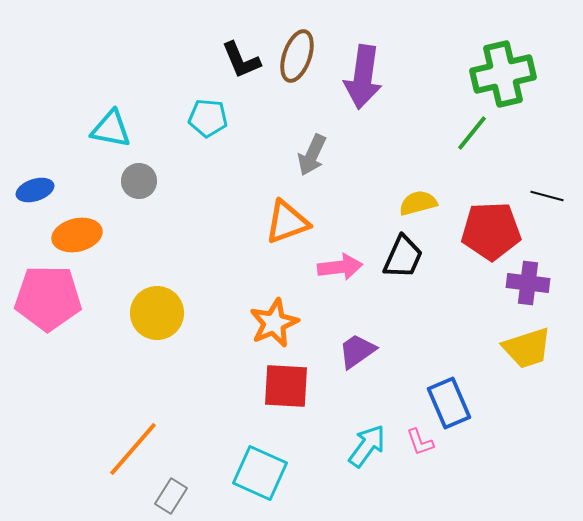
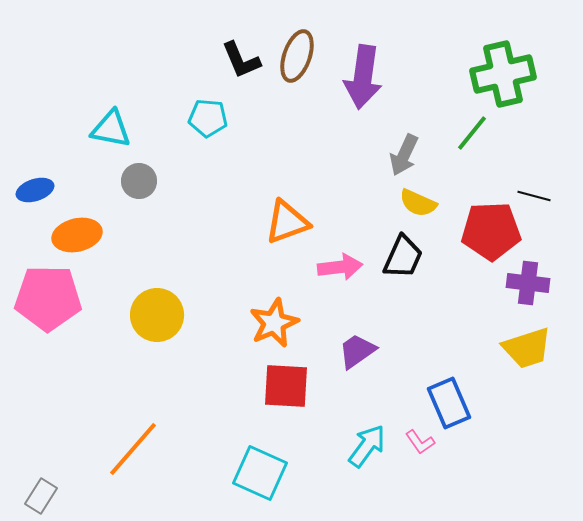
gray arrow: moved 92 px right
black line: moved 13 px left
yellow semicircle: rotated 141 degrees counterclockwise
yellow circle: moved 2 px down
pink L-shape: rotated 16 degrees counterclockwise
gray rectangle: moved 130 px left
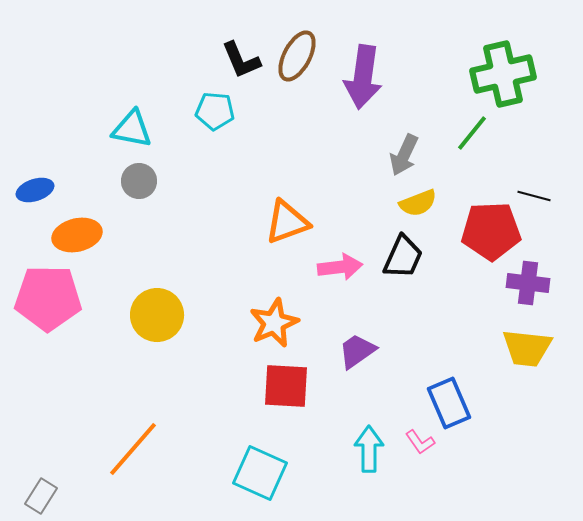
brown ellipse: rotated 9 degrees clockwise
cyan pentagon: moved 7 px right, 7 px up
cyan triangle: moved 21 px right
yellow semicircle: rotated 45 degrees counterclockwise
yellow trapezoid: rotated 24 degrees clockwise
cyan arrow: moved 2 px right, 3 px down; rotated 36 degrees counterclockwise
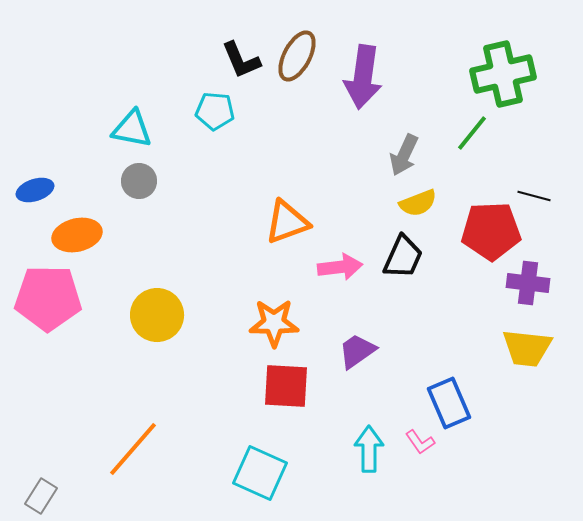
orange star: rotated 24 degrees clockwise
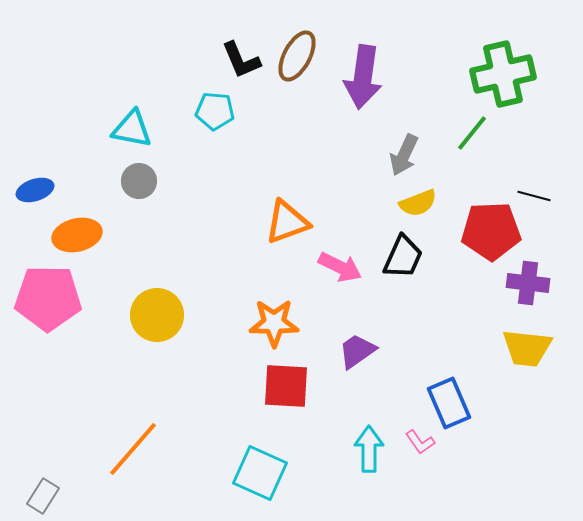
pink arrow: rotated 33 degrees clockwise
gray rectangle: moved 2 px right
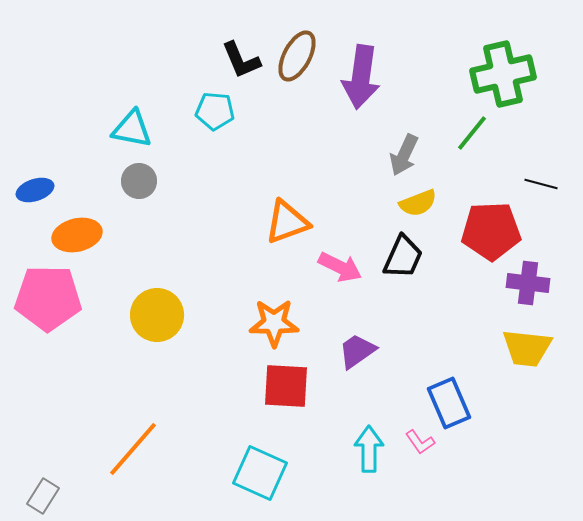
purple arrow: moved 2 px left
black line: moved 7 px right, 12 px up
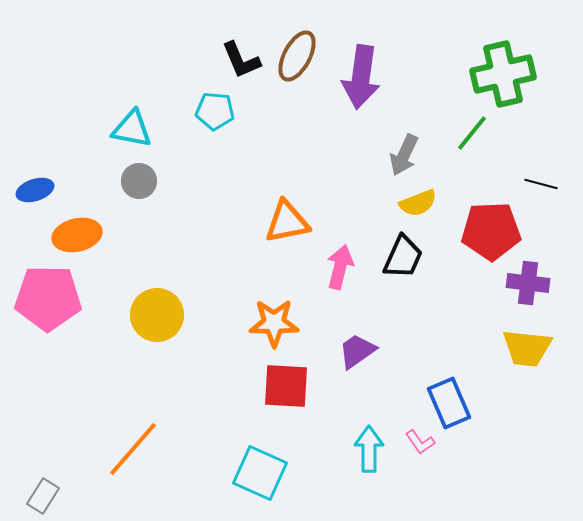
orange triangle: rotated 9 degrees clockwise
pink arrow: rotated 102 degrees counterclockwise
